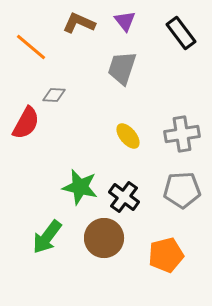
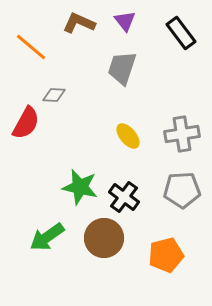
green arrow: rotated 18 degrees clockwise
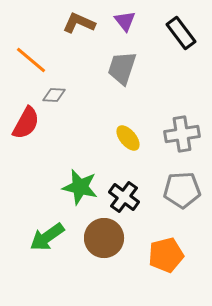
orange line: moved 13 px down
yellow ellipse: moved 2 px down
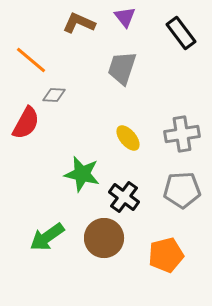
purple triangle: moved 4 px up
green star: moved 2 px right, 13 px up
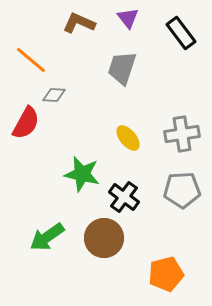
purple triangle: moved 3 px right, 1 px down
orange pentagon: moved 19 px down
